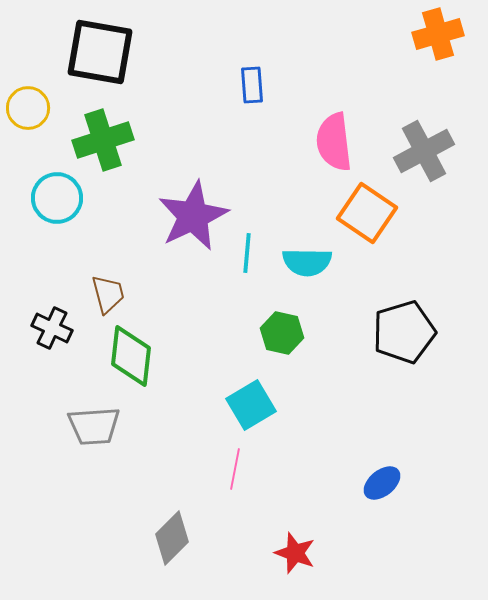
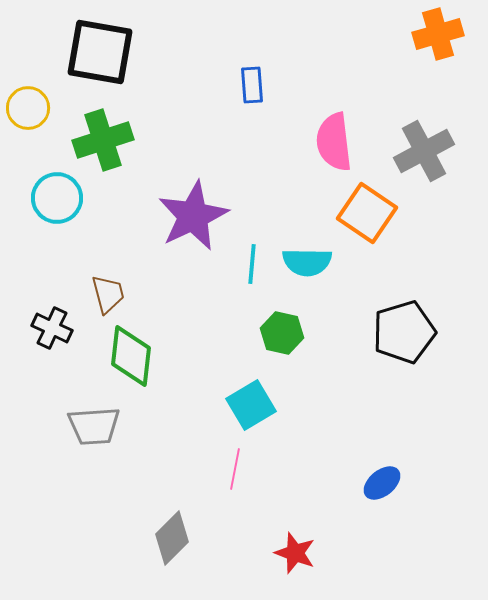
cyan line: moved 5 px right, 11 px down
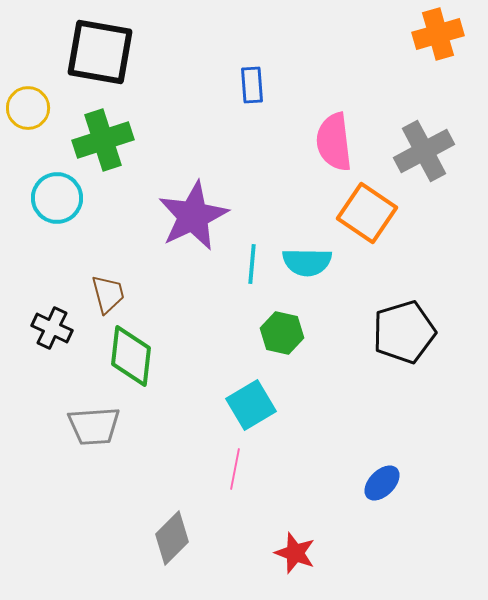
blue ellipse: rotated 6 degrees counterclockwise
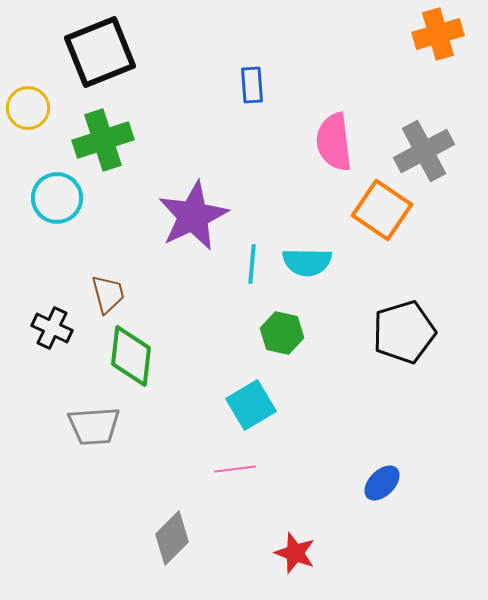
black square: rotated 32 degrees counterclockwise
orange square: moved 15 px right, 3 px up
pink line: rotated 72 degrees clockwise
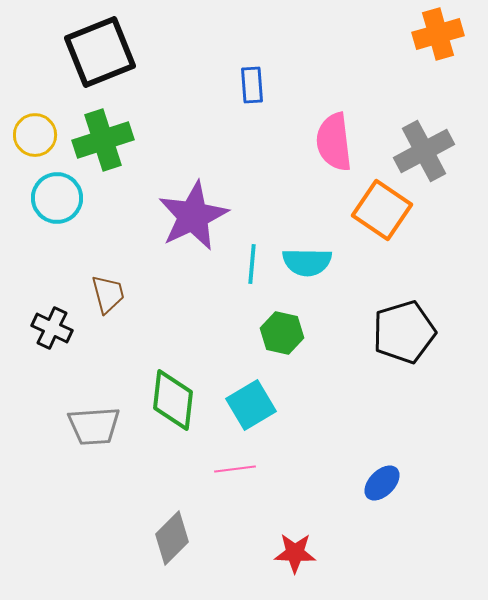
yellow circle: moved 7 px right, 27 px down
green diamond: moved 42 px right, 44 px down
red star: rotated 18 degrees counterclockwise
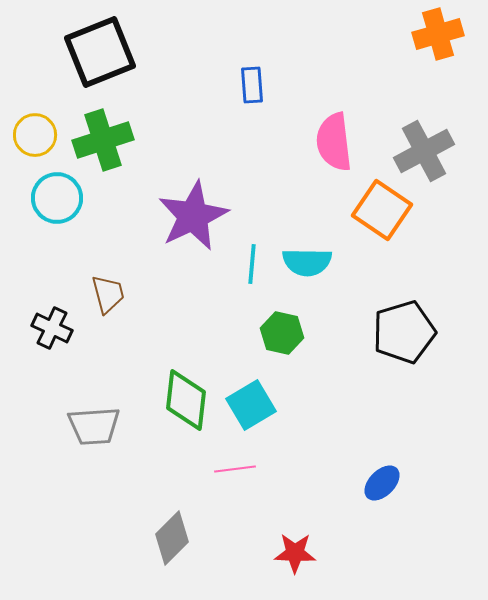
green diamond: moved 13 px right
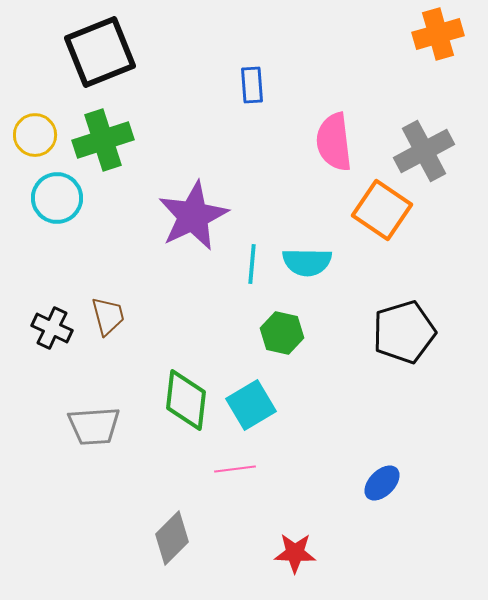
brown trapezoid: moved 22 px down
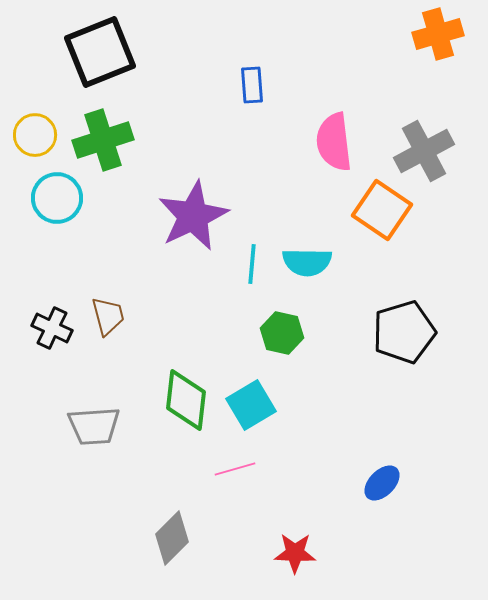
pink line: rotated 9 degrees counterclockwise
